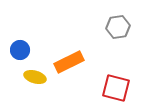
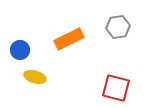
orange rectangle: moved 23 px up
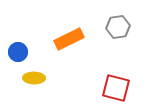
blue circle: moved 2 px left, 2 px down
yellow ellipse: moved 1 px left, 1 px down; rotated 15 degrees counterclockwise
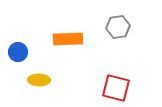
orange rectangle: moved 1 px left; rotated 24 degrees clockwise
yellow ellipse: moved 5 px right, 2 px down
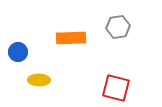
orange rectangle: moved 3 px right, 1 px up
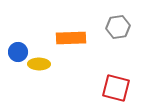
yellow ellipse: moved 16 px up
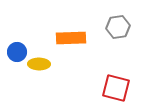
blue circle: moved 1 px left
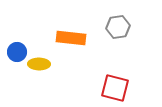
orange rectangle: rotated 8 degrees clockwise
red square: moved 1 px left
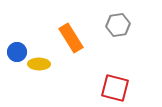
gray hexagon: moved 2 px up
orange rectangle: rotated 52 degrees clockwise
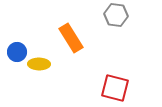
gray hexagon: moved 2 px left, 10 px up; rotated 15 degrees clockwise
